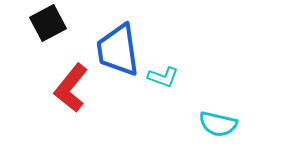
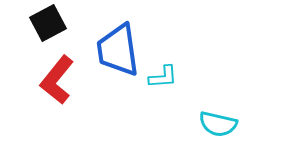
cyan L-shape: rotated 24 degrees counterclockwise
red L-shape: moved 14 px left, 8 px up
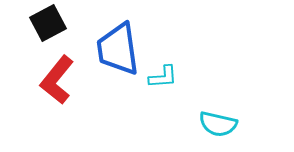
blue trapezoid: moved 1 px up
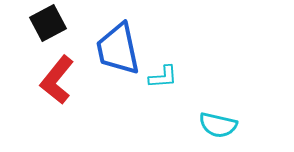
blue trapezoid: rotated 4 degrees counterclockwise
cyan semicircle: moved 1 px down
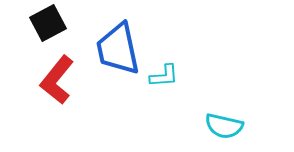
cyan L-shape: moved 1 px right, 1 px up
cyan semicircle: moved 6 px right, 1 px down
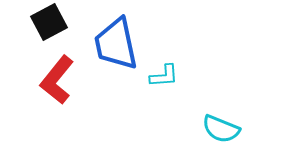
black square: moved 1 px right, 1 px up
blue trapezoid: moved 2 px left, 5 px up
cyan semicircle: moved 3 px left, 3 px down; rotated 9 degrees clockwise
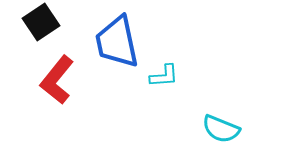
black square: moved 8 px left; rotated 6 degrees counterclockwise
blue trapezoid: moved 1 px right, 2 px up
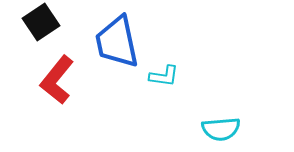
cyan L-shape: rotated 12 degrees clockwise
cyan semicircle: rotated 27 degrees counterclockwise
